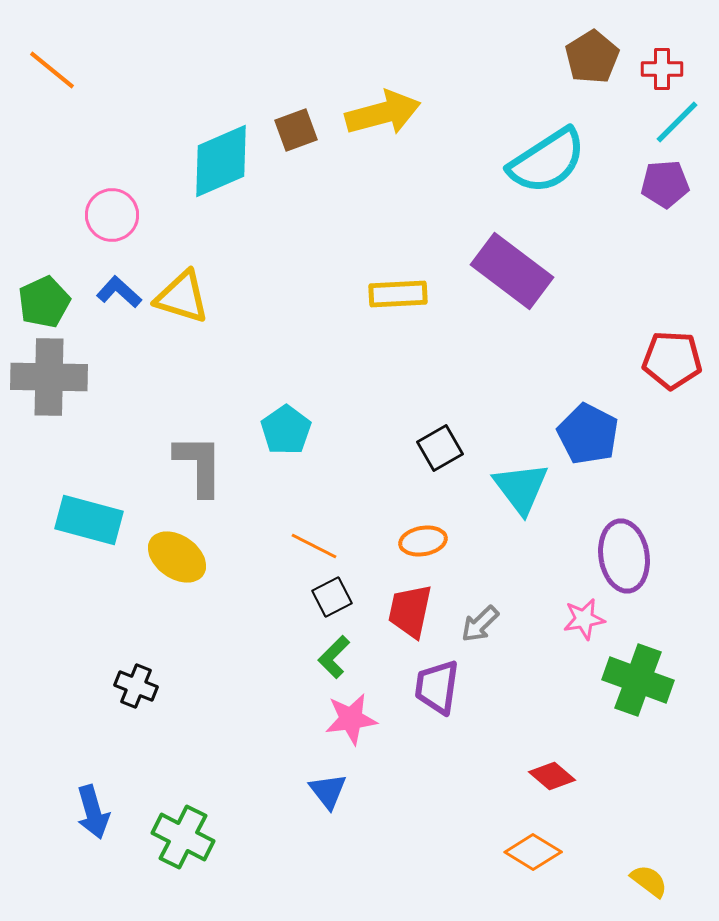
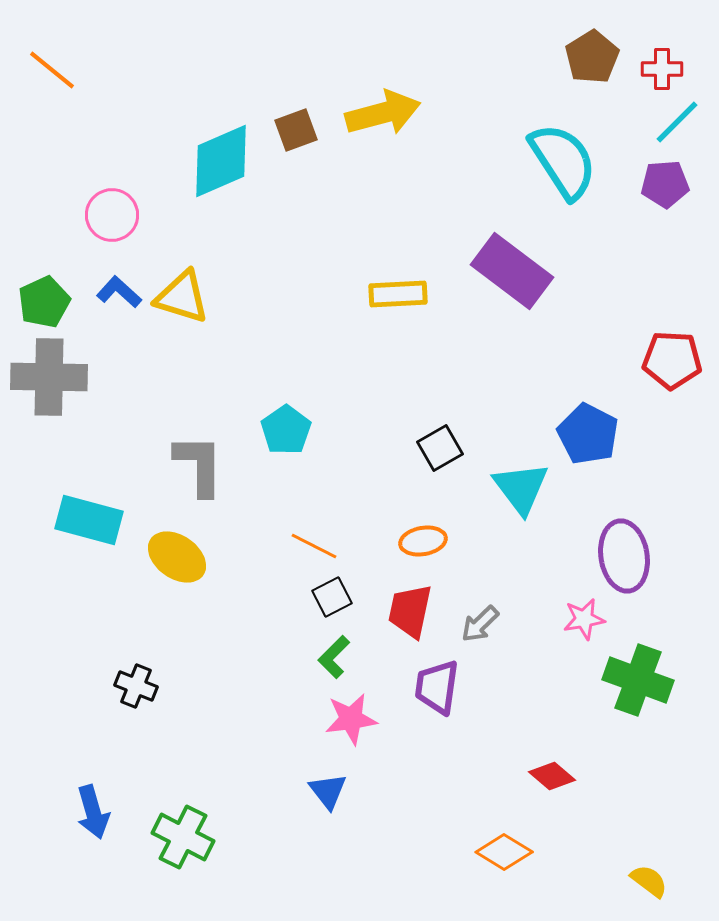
cyan semicircle at (547, 161): moved 16 px right; rotated 90 degrees counterclockwise
orange diamond at (533, 852): moved 29 px left
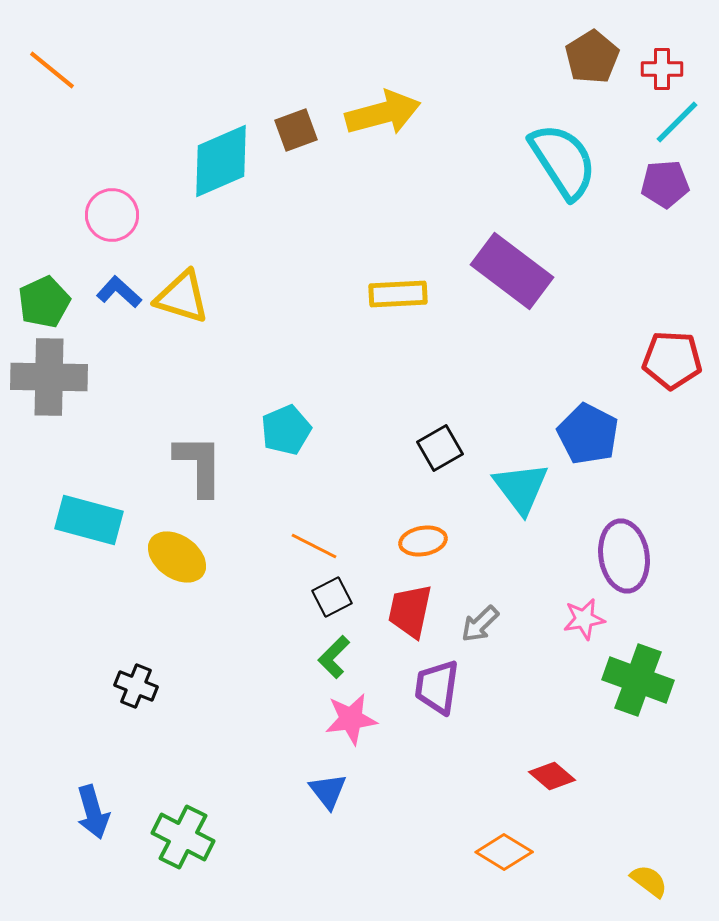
cyan pentagon at (286, 430): rotated 12 degrees clockwise
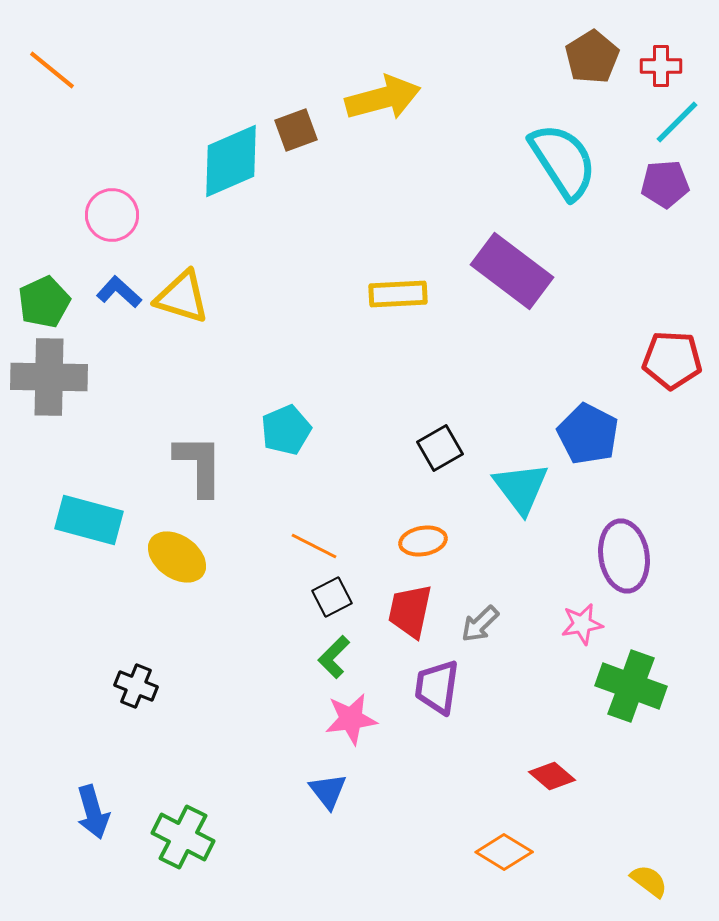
red cross at (662, 69): moved 1 px left, 3 px up
yellow arrow at (383, 113): moved 15 px up
cyan diamond at (221, 161): moved 10 px right
pink star at (584, 619): moved 2 px left, 5 px down
green cross at (638, 680): moved 7 px left, 6 px down
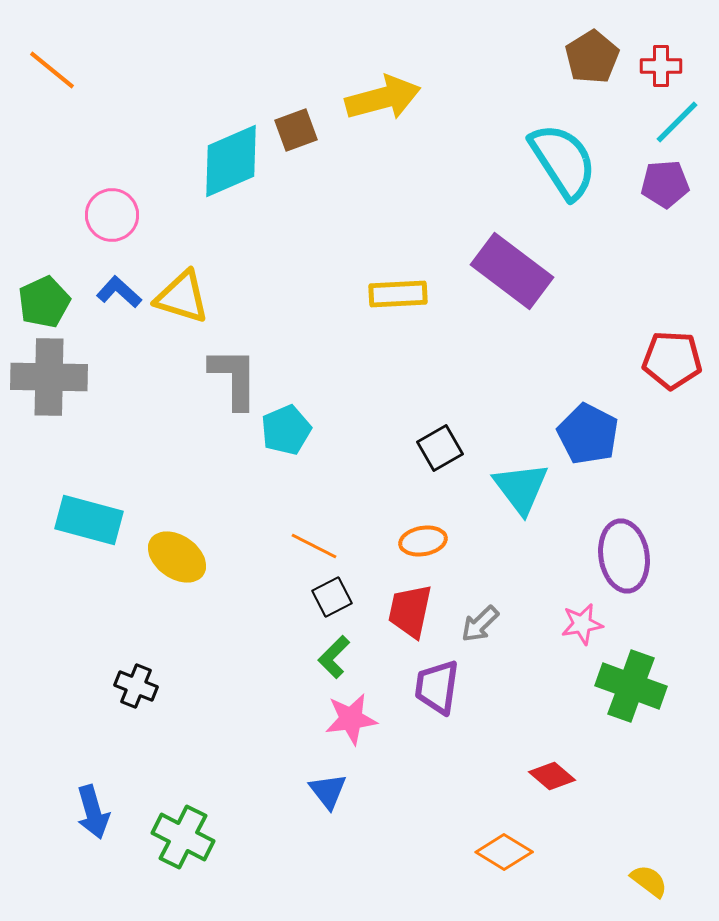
gray L-shape at (199, 465): moved 35 px right, 87 px up
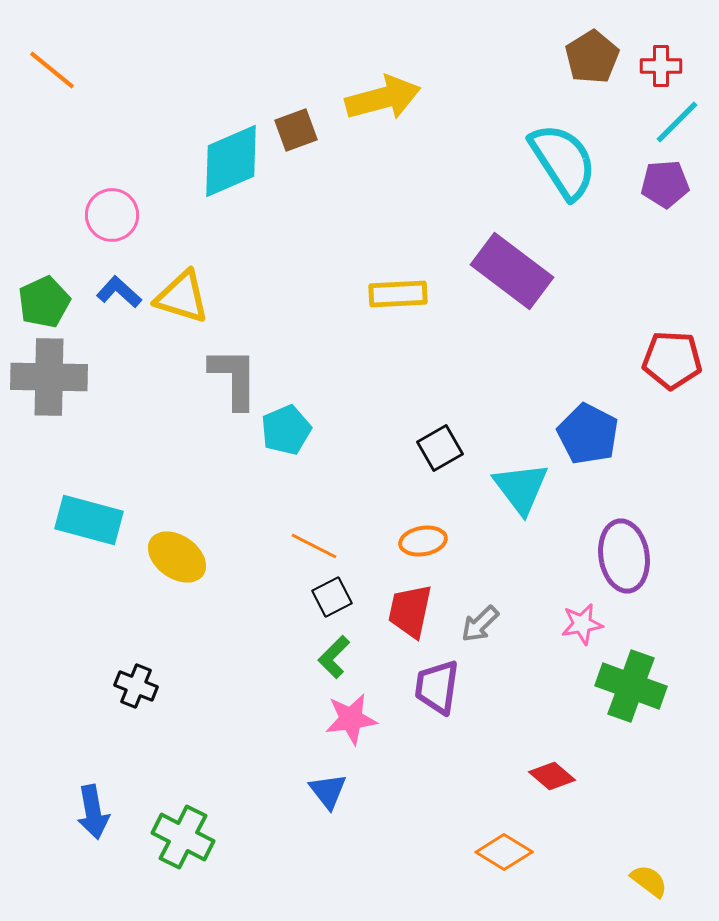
blue arrow at (93, 812): rotated 6 degrees clockwise
